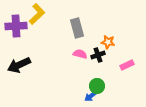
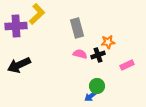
orange star: rotated 16 degrees counterclockwise
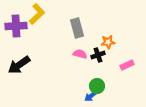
black arrow: rotated 10 degrees counterclockwise
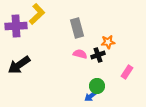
pink rectangle: moved 7 px down; rotated 32 degrees counterclockwise
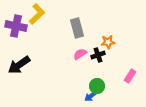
purple cross: rotated 15 degrees clockwise
pink semicircle: rotated 48 degrees counterclockwise
pink rectangle: moved 3 px right, 4 px down
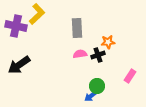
gray rectangle: rotated 12 degrees clockwise
pink semicircle: rotated 24 degrees clockwise
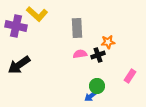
yellow L-shape: rotated 85 degrees clockwise
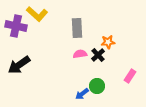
black cross: rotated 24 degrees counterclockwise
blue arrow: moved 9 px left, 2 px up
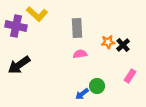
black cross: moved 25 px right, 10 px up
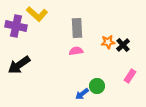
pink semicircle: moved 4 px left, 3 px up
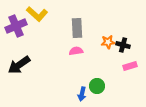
purple cross: rotated 35 degrees counterclockwise
black cross: rotated 32 degrees counterclockwise
pink rectangle: moved 10 px up; rotated 40 degrees clockwise
blue arrow: rotated 40 degrees counterclockwise
